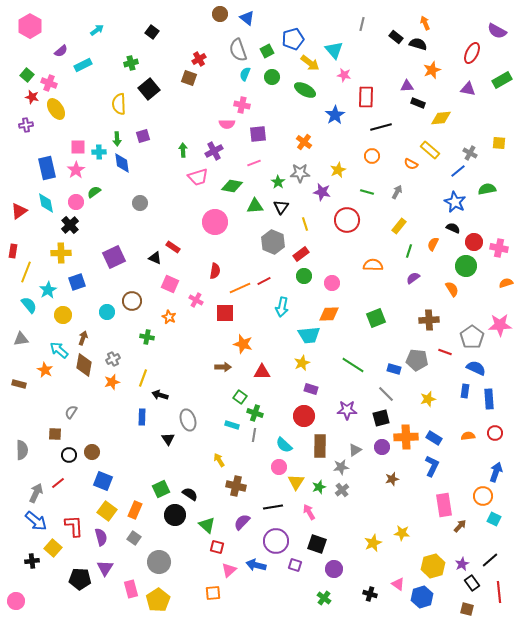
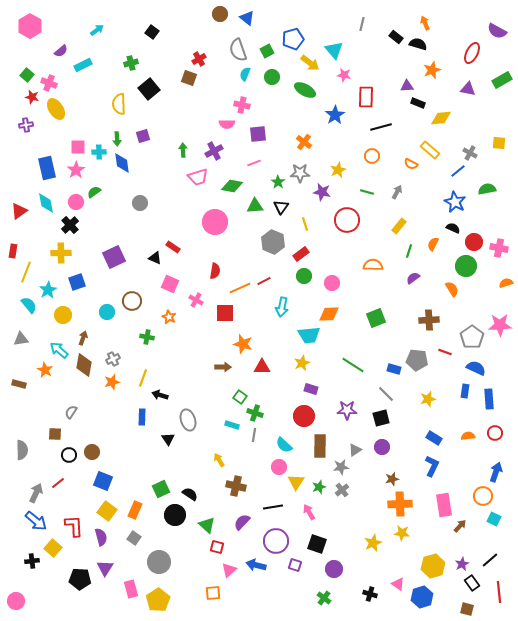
red triangle at (262, 372): moved 5 px up
orange cross at (406, 437): moved 6 px left, 67 px down
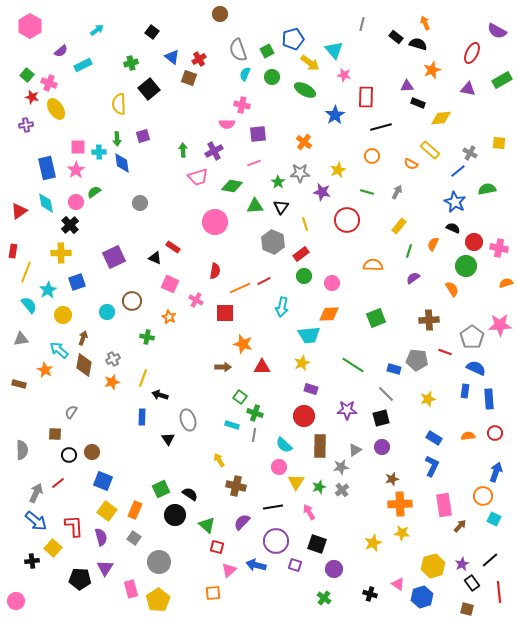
blue triangle at (247, 18): moved 75 px left, 39 px down
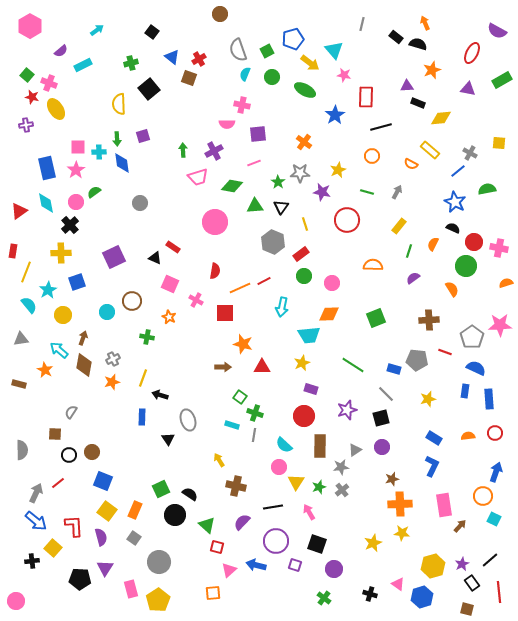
purple star at (347, 410): rotated 18 degrees counterclockwise
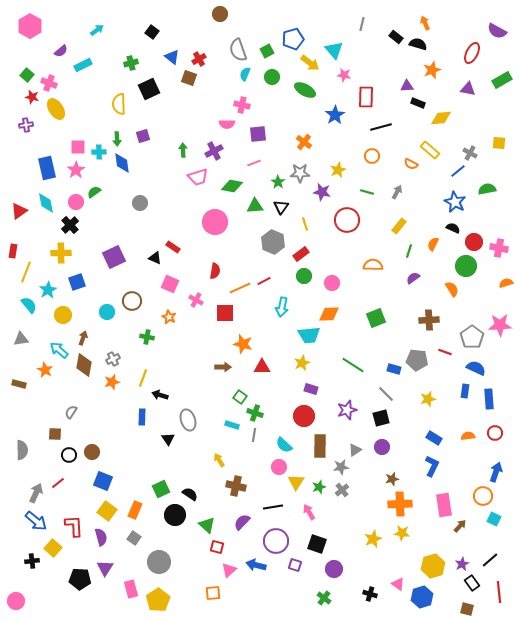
black square at (149, 89): rotated 15 degrees clockwise
yellow star at (373, 543): moved 4 px up
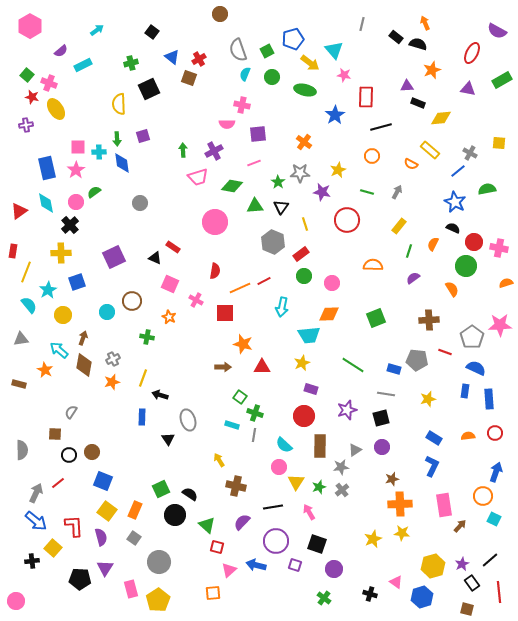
green ellipse at (305, 90): rotated 15 degrees counterclockwise
gray line at (386, 394): rotated 36 degrees counterclockwise
pink triangle at (398, 584): moved 2 px left, 2 px up
